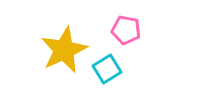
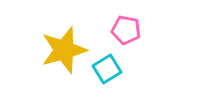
yellow star: rotated 9 degrees clockwise
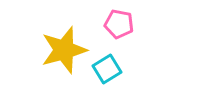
pink pentagon: moved 7 px left, 6 px up
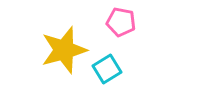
pink pentagon: moved 2 px right, 2 px up
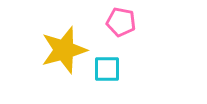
cyan square: rotated 32 degrees clockwise
